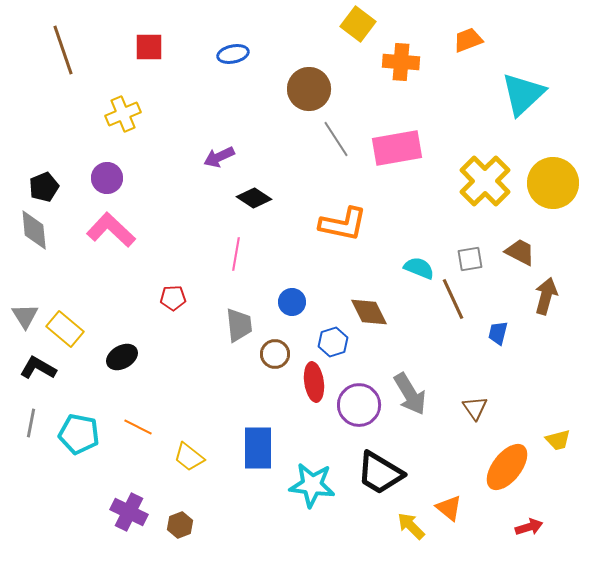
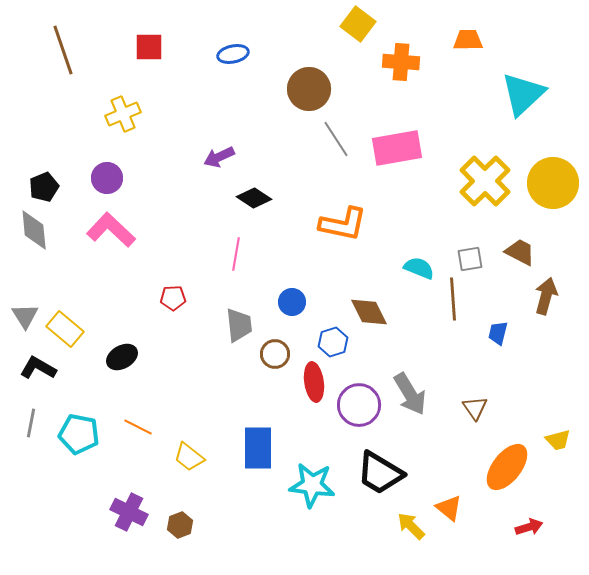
orange trapezoid at (468, 40): rotated 20 degrees clockwise
brown line at (453, 299): rotated 21 degrees clockwise
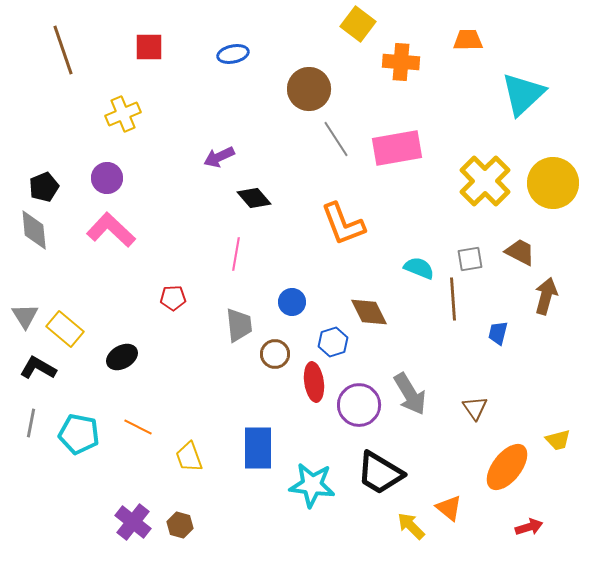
black diamond at (254, 198): rotated 16 degrees clockwise
orange L-shape at (343, 224): rotated 57 degrees clockwise
yellow trapezoid at (189, 457): rotated 32 degrees clockwise
purple cross at (129, 512): moved 4 px right, 10 px down; rotated 12 degrees clockwise
brown hexagon at (180, 525): rotated 25 degrees counterclockwise
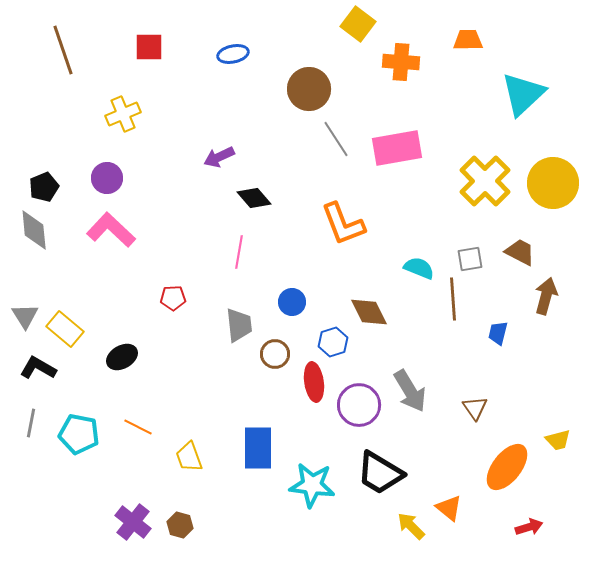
pink line at (236, 254): moved 3 px right, 2 px up
gray arrow at (410, 394): moved 3 px up
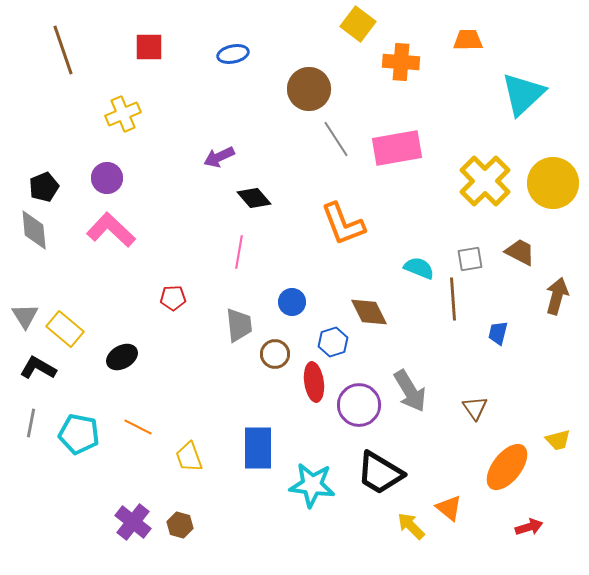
brown arrow at (546, 296): moved 11 px right
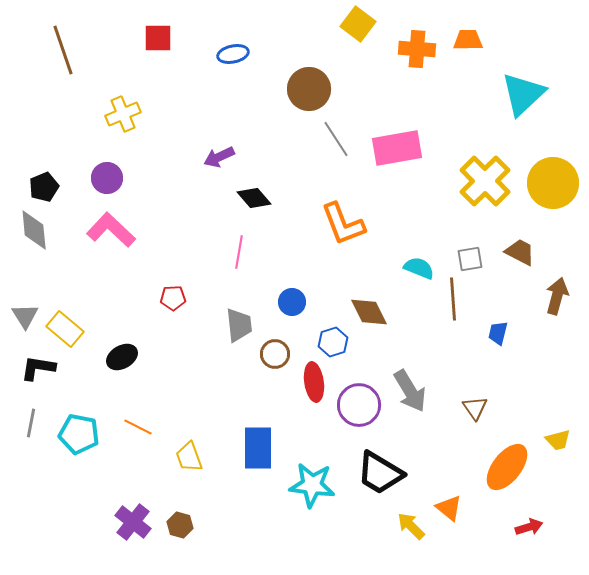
red square at (149, 47): moved 9 px right, 9 px up
orange cross at (401, 62): moved 16 px right, 13 px up
black L-shape at (38, 368): rotated 21 degrees counterclockwise
